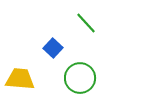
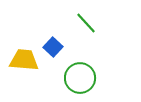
blue square: moved 1 px up
yellow trapezoid: moved 4 px right, 19 px up
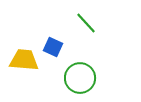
blue square: rotated 18 degrees counterclockwise
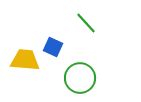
yellow trapezoid: moved 1 px right
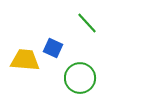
green line: moved 1 px right
blue square: moved 1 px down
